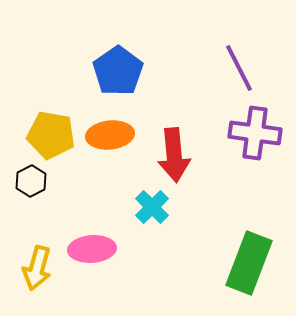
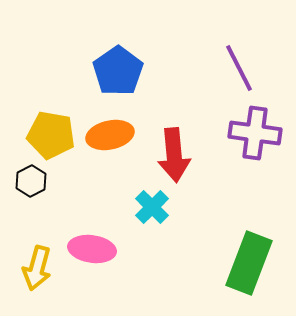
orange ellipse: rotated 6 degrees counterclockwise
pink ellipse: rotated 12 degrees clockwise
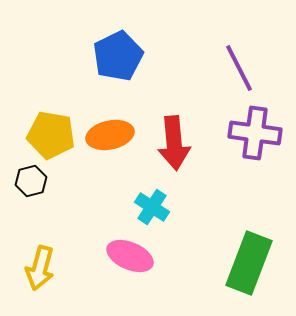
blue pentagon: moved 15 px up; rotated 9 degrees clockwise
red arrow: moved 12 px up
black hexagon: rotated 12 degrees clockwise
cyan cross: rotated 12 degrees counterclockwise
pink ellipse: moved 38 px right, 7 px down; rotated 15 degrees clockwise
yellow arrow: moved 3 px right
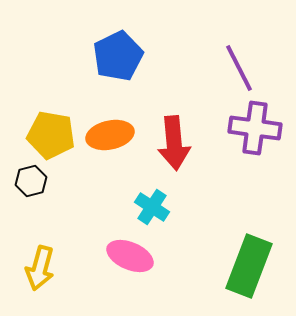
purple cross: moved 5 px up
green rectangle: moved 3 px down
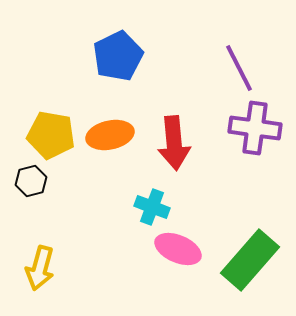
cyan cross: rotated 12 degrees counterclockwise
pink ellipse: moved 48 px right, 7 px up
green rectangle: moved 1 px right, 6 px up; rotated 20 degrees clockwise
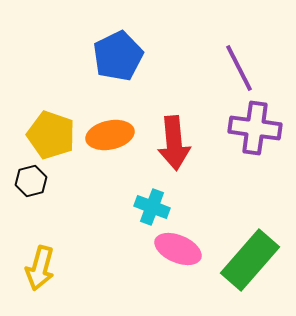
yellow pentagon: rotated 9 degrees clockwise
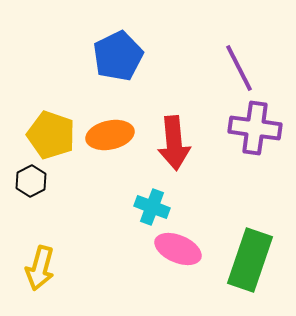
black hexagon: rotated 12 degrees counterclockwise
green rectangle: rotated 22 degrees counterclockwise
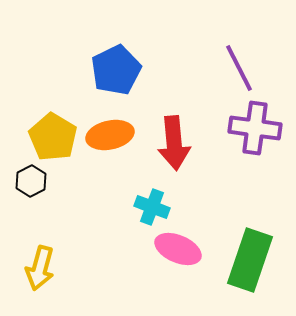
blue pentagon: moved 2 px left, 14 px down
yellow pentagon: moved 2 px right, 2 px down; rotated 12 degrees clockwise
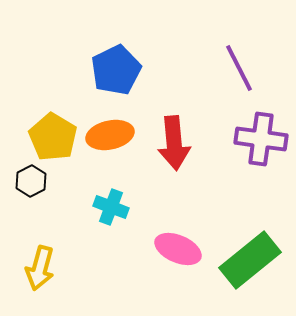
purple cross: moved 6 px right, 11 px down
cyan cross: moved 41 px left
green rectangle: rotated 32 degrees clockwise
